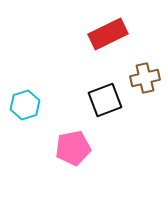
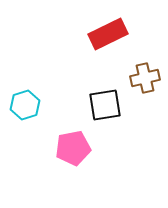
black square: moved 5 px down; rotated 12 degrees clockwise
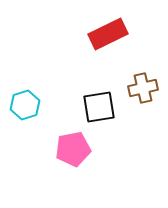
brown cross: moved 2 px left, 10 px down
black square: moved 6 px left, 2 px down
pink pentagon: moved 1 px down
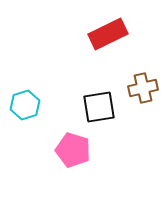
pink pentagon: moved 1 px down; rotated 28 degrees clockwise
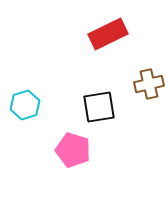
brown cross: moved 6 px right, 4 px up
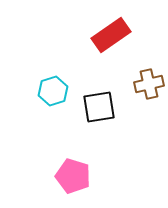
red rectangle: moved 3 px right, 1 px down; rotated 9 degrees counterclockwise
cyan hexagon: moved 28 px right, 14 px up
pink pentagon: moved 26 px down
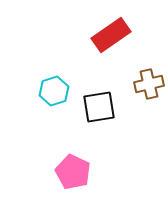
cyan hexagon: moved 1 px right
pink pentagon: moved 4 px up; rotated 8 degrees clockwise
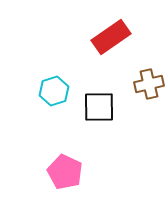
red rectangle: moved 2 px down
black square: rotated 8 degrees clockwise
pink pentagon: moved 8 px left
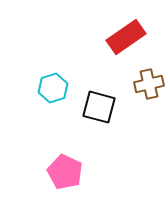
red rectangle: moved 15 px right
cyan hexagon: moved 1 px left, 3 px up
black square: rotated 16 degrees clockwise
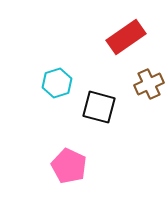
brown cross: rotated 12 degrees counterclockwise
cyan hexagon: moved 4 px right, 5 px up
pink pentagon: moved 4 px right, 6 px up
